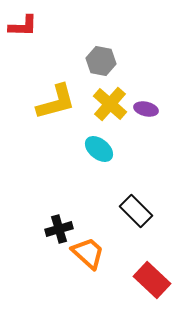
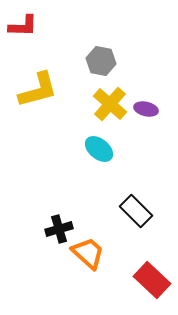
yellow L-shape: moved 18 px left, 12 px up
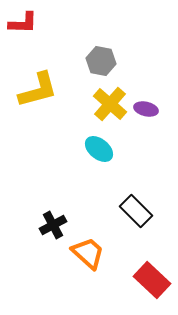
red L-shape: moved 3 px up
black cross: moved 6 px left, 4 px up; rotated 12 degrees counterclockwise
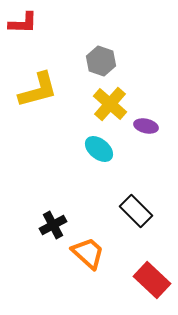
gray hexagon: rotated 8 degrees clockwise
purple ellipse: moved 17 px down
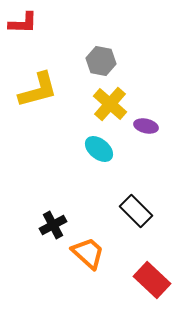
gray hexagon: rotated 8 degrees counterclockwise
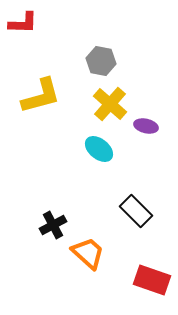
yellow L-shape: moved 3 px right, 6 px down
red rectangle: rotated 24 degrees counterclockwise
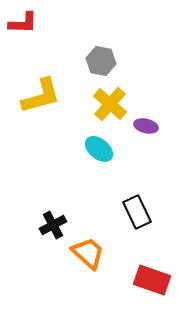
black rectangle: moved 1 px right, 1 px down; rotated 20 degrees clockwise
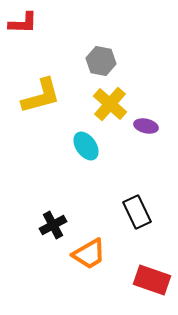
cyan ellipse: moved 13 px left, 3 px up; rotated 16 degrees clockwise
orange trapezoid: moved 1 px right, 1 px down; rotated 108 degrees clockwise
